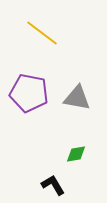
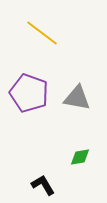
purple pentagon: rotated 9 degrees clockwise
green diamond: moved 4 px right, 3 px down
black L-shape: moved 10 px left
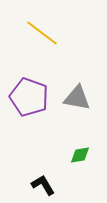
purple pentagon: moved 4 px down
green diamond: moved 2 px up
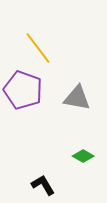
yellow line: moved 4 px left, 15 px down; rotated 16 degrees clockwise
purple pentagon: moved 6 px left, 7 px up
green diamond: moved 3 px right, 1 px down; rotated 40 degrees clockwise
